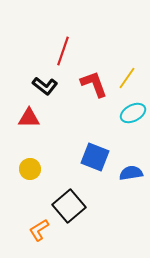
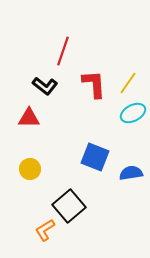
yellow line: moved 1 px right, 5 px down
red L-shape: rotated 16 degrees clockwise
orange L-shape: moved 6 px right
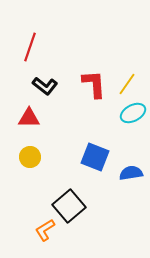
red line: moved 33 px left, 4 px up
yellow line: moved 1 px left, 1 px down
yellow circle: moved 12 px up
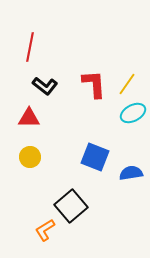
red line: rotated 8 degrees counterclockwise
black square: moved 2 px right
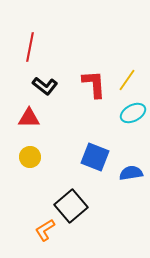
yellow line: moved 4 px up
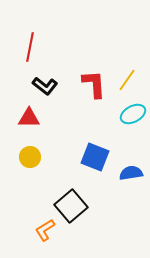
cyan ellipse: moved 1 px down
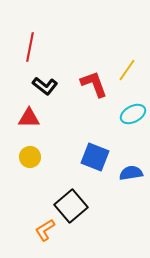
yellow line: moved 10 px up
red L-shape: rotated 16 degrees counterclockwise
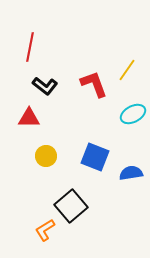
yellow circle: moved 16 px right, 1 px up
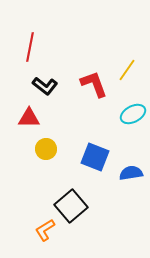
yellow circle: moved 7 px up
